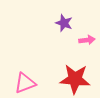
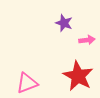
red star: moved 3 px right, 3 px up; rotated 24 degrees clockwise
pink triangle: moved 2 px right
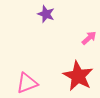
purple star: moved 18 px left, 9 px up
pink arrow: moved 2 px right, 2 px up; rotated 35 degrees counterclockwise
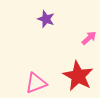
purple star: moved 5 px down
pink triangle: moved 9 px right
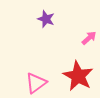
pink triangle: rotated 15 degrees counterclockwise
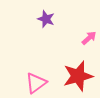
red star: rotated 28 degrees clockwise
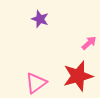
purple star: moved 6 px left
pink arrow: moved 5 px down
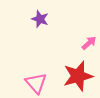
pink triangle: rotated 35 degrees counterclockwise
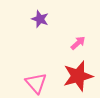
pink arrow: moved 11 px left
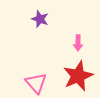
pink arrow: rotated 133 degrees clockwise
red star: rotated 8 degrees counterclockwise
